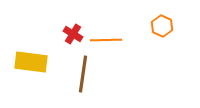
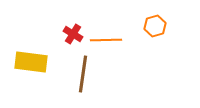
orange hexagon: moved 7 px left; rotated 20 degrees clockwise
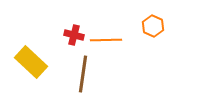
orange hexagon: moved 2 px left; rotated 20 degrees counterclockwise
red cross: moved 1 px right, 1 px down; rotated 18 degrees counterclockwise
yellow rectangle: rotated 36 degrees clockwise
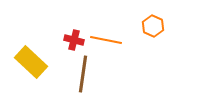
red cross: moved 5 px down
orange line: rotated 12 degrees clockwise
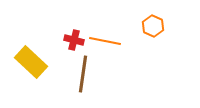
orange line: moved 1 px left, 1 px down
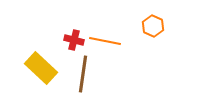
yellow rectangle: moved 10 px right, 6 px down
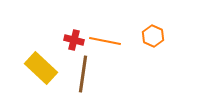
orange hexagon: moved 10 px down
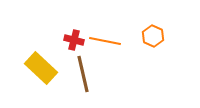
brown line: rotated 21 degrees counterclockwise
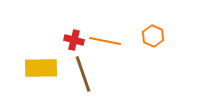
yellow rectangle: rotated 44 degrees counterclockwise
brown line: rotated 6 degrees counterclockwise
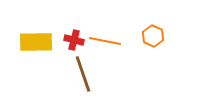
yellow rectangle: moved 5 px left, 26 px up
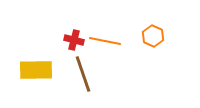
yellow rectangle: moved 28 px down
